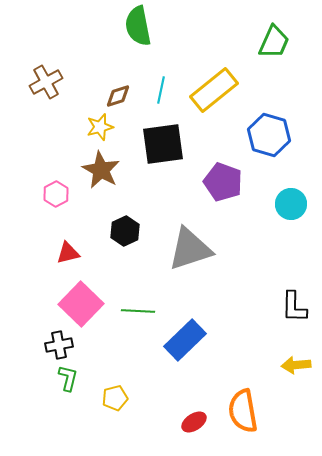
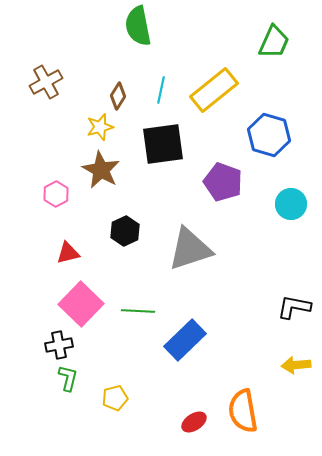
brown diamond: rotated 40 degrees counterclockwise
black L-shape: rotated 100 degrees clockwise
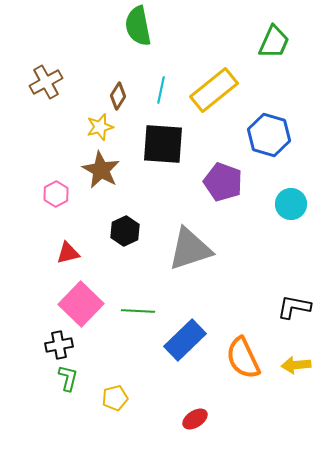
black square: rotated 12 degrees clockwise
orange semicircle: moved 53 px up; rotated 15 degrees counterclockwise
red ellipse: moved 1 px right, 3 px up
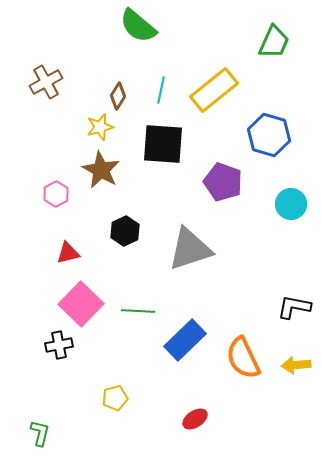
green semicircle: rotated 39 degrees counterclockwise
green L-shape: moved 28 px left, 55 px down
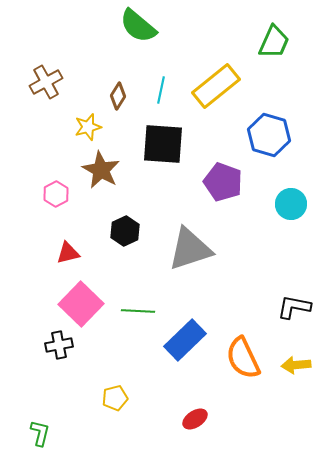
yellow rectangle: moved 2 px right, 4 px up
yellow star: moved 12 px left
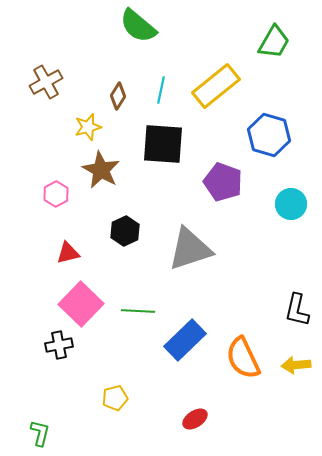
green trapezoid: rotated 6 degrees clockwise
black L-shape: moved 3 px right, 3 px down; rotated 88 degrees counterclockwise
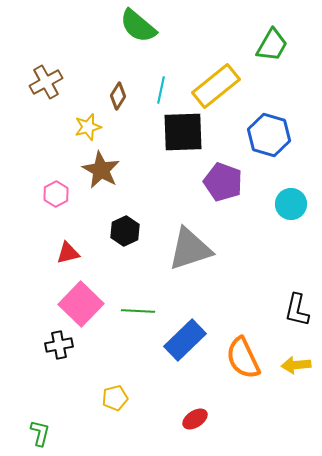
green trapezoid: moved 2 px left, 3 px down
black square: moved 20 px right, 12 px up; rotated 6 degrees counterclockwise
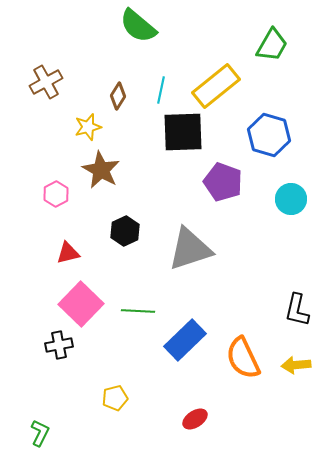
cyan circle: moved 5 px up
green L-shape: rotated 12 degrees clockwise
